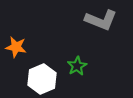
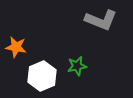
green star: rotated 18 degrees clockwise
white hexagon: moved 3 px up
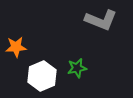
orange star: rotated 15 degrees counterclockwise
green star: moved 2 px down
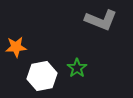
green star: rotated 24 degrees counterclockwise
white hexagon: rotated 12 degrees clockwise
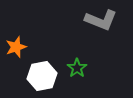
orange star: rotated 15 degrees counterclockwise
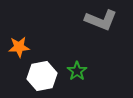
orange star: moved 3 px right; rotated 15 degrees clockwise
green star: moved 3 px down
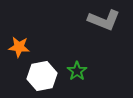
gray L-shape: moved 3 px right
orange star: rotated 10 degrees clockwise
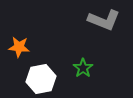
green star: moved 6 px right, 3 px up
white hexagon: moved 1 px left, 3 px down
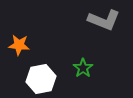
orange star: moved 2 px up
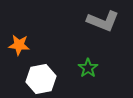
gray L-shape: moved 1 px left, 1 px down
green star: moved 5 px right
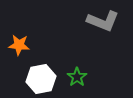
green star: moved 11 px left, 9 px down
